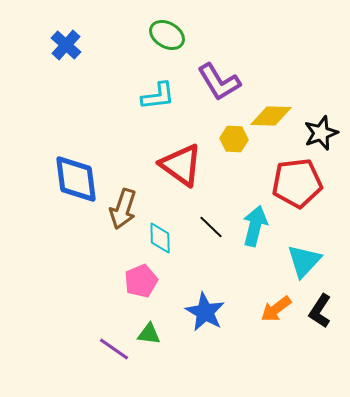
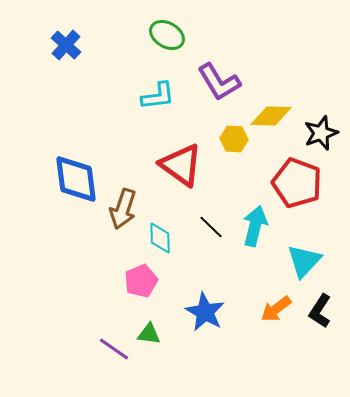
red pentagon: rotated 27 degrees clockwise
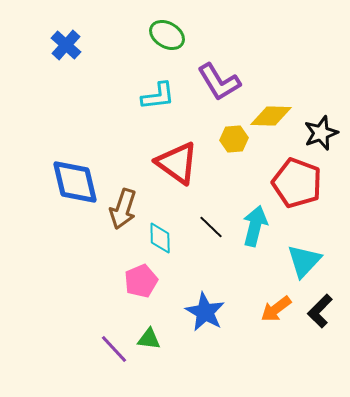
yellow hexagon: rotated 8 degrees counterclockwise
red triangle: moved 4 px left, 2 px up
blue diamond: moved 1 px left, 3 px down; rotated 6 degrees counterclockwise
black L-shape: rotated 12 degrees clockwise
green triangle: moved 5 px down
purple line: rotated 12 degrees clockwise
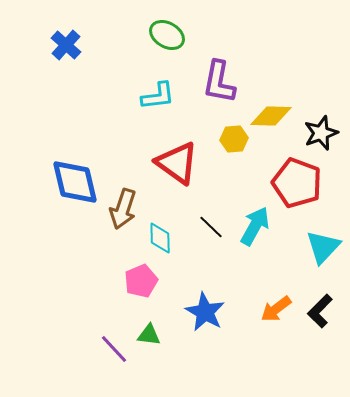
purple L-shape: rotated 42 degrees clockwise
cyan arrow: rotated 15 degrees clockwise
cyan triangle: moved 19 px right, 14 px up
green triangle: moved 4 px up
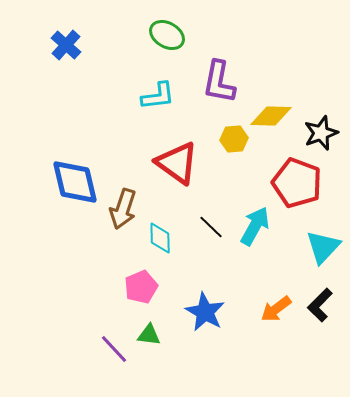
pink pentagon: moved 6 px down
black L-shape: moved 6 px up
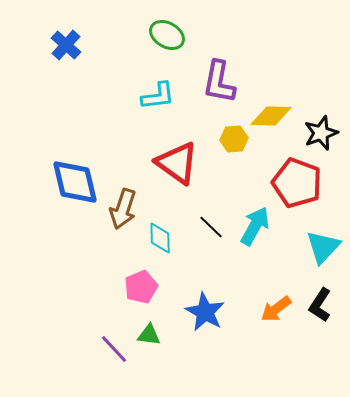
black L-shape: rotated 12 degrees counterclockwise
